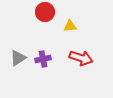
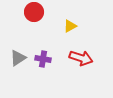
red circle: moved 11 px left
yellow triangle: rotated 24 degrees counterclockwise
purple cross: rotated 21 degrees clockwise
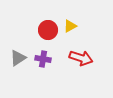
red circle: moved 14 px right, 18 px down
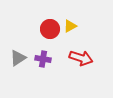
red circle: moved 2 px right, 1 px up
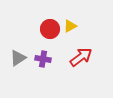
red arrow: moved 1 px up; rotated 55 degrees counterclockwise
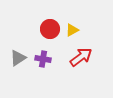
yellow triangle: moved 2 px right, 4 px down
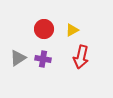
red circle: moved 6 px left
red arrow: rotated 140 degrees clockwise
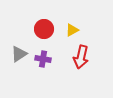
gray triangle: moved 1 px right, 4 px up
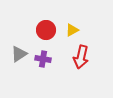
red circle: moved 2 px right, 1 px down
